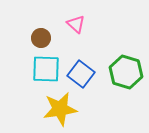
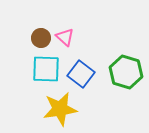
pink triangle: moved 11 px left, 13 px down
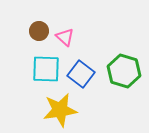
brown circle: moved 2 px left, 7 px up
green hexagon: moved 2 px left, 1 px up
yellow star: moved 1 px down
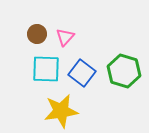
brown circle: moved 2 px left, 3 px down
pink triangle: rotated 30 degrees clockwise
blue square: moved 1 px right, 1 px up
yellow star: moved 1 px right, 1 px down
